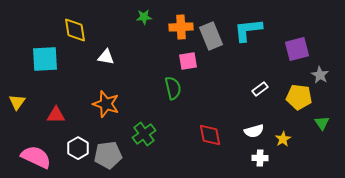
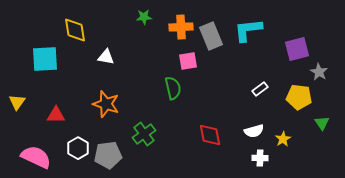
gray star: moved 1 px left, 3 px up
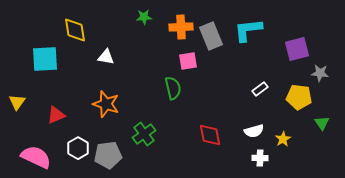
gray star: moved 1 px right, 1 px down; rotated 24 degrees counterclockwise
red triangle: rotated 24 degrees counterclockwise
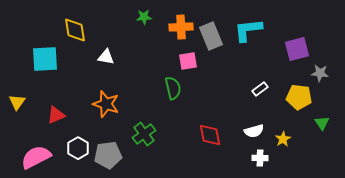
pink semicircle: rotated 52 degrees counterclockwise
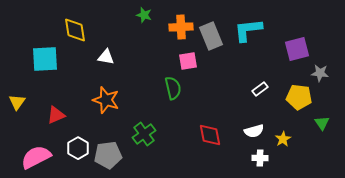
green star: moved 2 px up; rotated 21 degrees clockwise
orange star: moved 4 px up
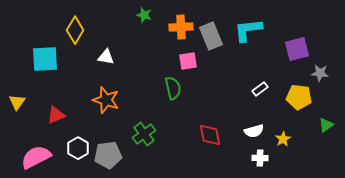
yellow diamond: rotated 40 degrees clockwise
green triangle: moved 4 px right, 2 px down; rotated 28 degrees clockwise
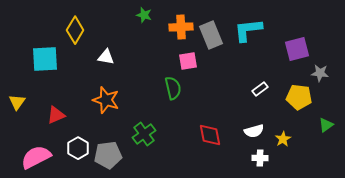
gray rectangle: moved 1 px up
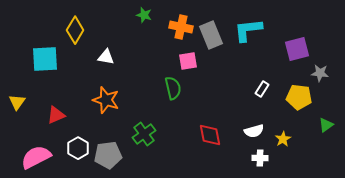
orange cross: rotated 15 degrees clockwise
white rectangle: moved 2 px right; rotated 21 degrees counterclockwise
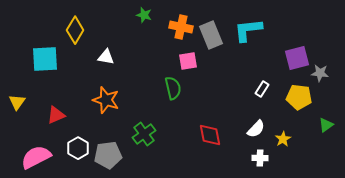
purple square: moved 9 px down
white semicircle: moved 2 px right, 2 px up; rotated 30 degrees counterclockwise
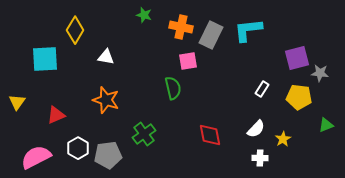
gray rectangle: rotated 48 degrees clockwise
green triangle: rotated 14 degrees clockwise
